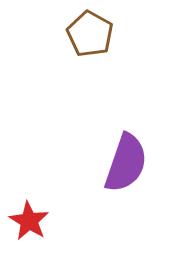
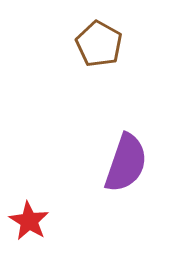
brown pentagon: moved 9 px right, 10 px down
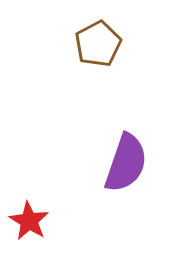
brown pentagon: moved 1 px left; rotated 15 degrees clockwise
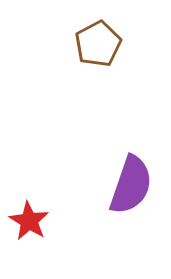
purple semicircle: moved 5 px right, 22 px down
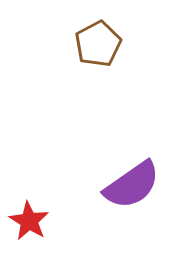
purple semicircle: moved 1 px right; rotated 36 degrees clockwise
